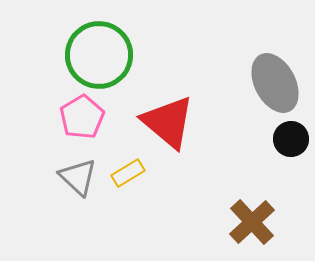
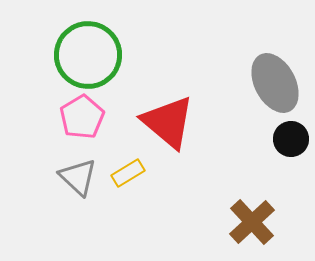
green circle: moved 11 px left
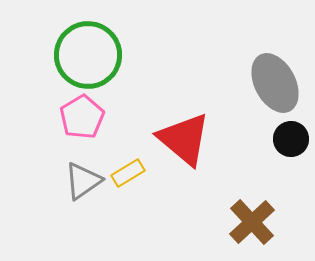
red triangle: moved 16 px right, 17 px down
gray triangle: moved 5 px right, 4 px down; rotated 42 degrees clockwise
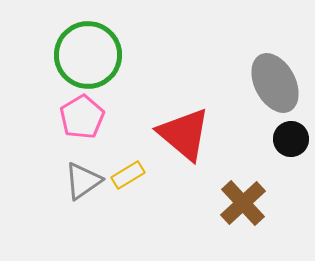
red triangle: moved 5 px up
yellow rectangle: moved 2 px down
brown cross: moved 9 px left, 19 px up
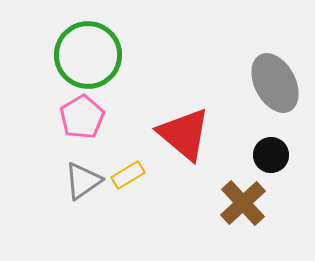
black circle: moved 20 px left, 16 px down
